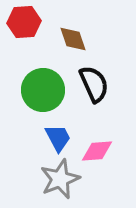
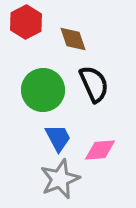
red hexagon: moved 2 px right; rotated 24 degrees counterclockwise
pink diamond: moved 3 px right, 1 px up
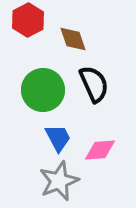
red hexagon: moved 2 px right, 2 px up
gray star: moved 1 px left, 2 px down
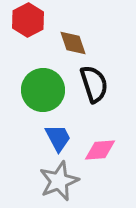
brown diamond: moved 4 px down
black semicircle: rotated 6 degrees clockwise
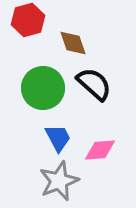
red hexagon: rotated 12 degrees clockwise
black semicircle: rotated 30 degrees counterclockwise
green circle: moved 2 px up
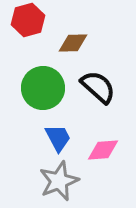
brown diamond: rotated 72 degrees counterclockwise
black semicircle: moved 4 px right, 3 px down
pink diamond: moved 3 px right
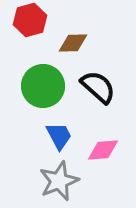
red hexagon: moved 2 px right
green circle: moved 2 px up
blue trapezoid: moved 1 px right, 2 px up
